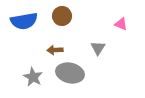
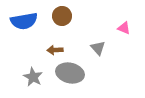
pink triangle: moved 3 px right, 4 px down
gray triangle: rotated 14 degrees counterclockwise
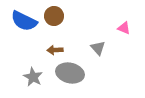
brown circle: moved 8 px left
blue semicircle: rotated 36 degrees clockwise
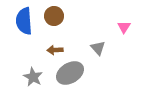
blue semicircle: rotated 60 degrees clockwise
pink triangle: moved 1 px up; rotated 40 degrees clockwise
gray ellipse: rotated 44 degrees counterclockwise
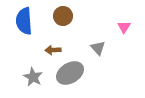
brown circle: moved 9 px right
brown arrow: moved 2 px left
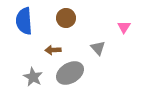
brown circle: moved 3 px right, 2 px down
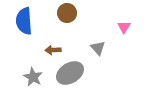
brown circle: moved 1 px right, 5 px up
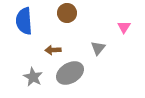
gray triangle: rotated 21 degrees clockwise
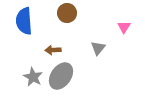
gray ellipse: moved 9 px left, 3 px down; rotated 24 degrees counterclockwise
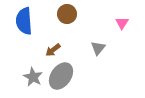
brown circle: moved 1 px down
pink triangle: moved 2 px left, 4 px up
brown arrow: rotated 35 degrees counterclockwise
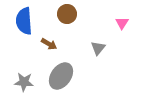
brown arrow: moved 4 px left, 6 px up; rotated 112 degrees counterclockwise
gray star: moved 9 px left, 5 px down; rotated 24 degrees counterclockwise
